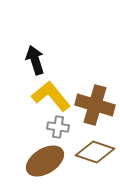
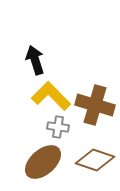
yellow L-shape: rotated 6 degrees counterclockwise
brown diamond: moved 8 px down
brown ellipse: moved 2 px left, 1 px down; rotated 9 degrees counterclockwise
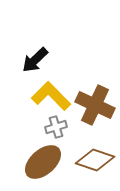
black arrow: rotated 116 degrees counterclockwise
brown cross: rotated 9 degrees clockwise
gray cross: moved 2 px left; rotated 25 degrees counterclockwise
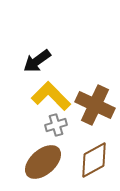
black arrow: moved 2 px right, 1 px down; rotated 8 degrees clockwise
gray cross: moved 2 px up
brown diamond: moved 1 px left; rotated 48 degrees counterclockwise
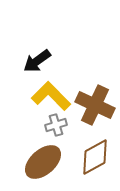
brown diamond: moved 1 px right, 3 px up
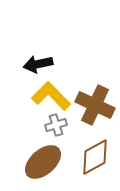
black arrow: moved 1 px right, 3 px down; rotated 24 degrees clockwise
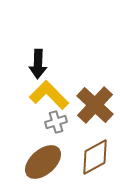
black arrow: rotated 76 degrees counterclockwise
yellow L-shape: moved 2 px left, 1 px up
brown cross: rotated 18 degrees clockwise
gray cross: moved 3 px up
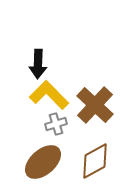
gray cross: moved 2 px down
brown diamond: moved 4 px down
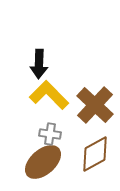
black arrow: moved 1 px right
gray cross: moved 6 px left, 10 px down; rotated 25 degrees clockwise
brown diamond: moved 7 px up
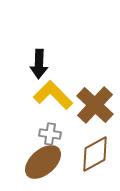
yellow L-shape: moved 4 px right
